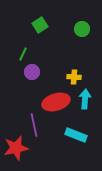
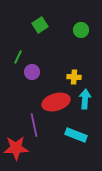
green circle: moved 1 px left, 1 px down
green line: moved 5 px left, 3 px down
red star: rotated 10 degrees clockwise
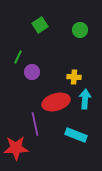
green circle: moved 1 px left
purple line: moved 1 px right, 1 px up
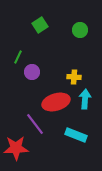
purple line: rotated 25 degrees counterclockwise
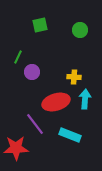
green square: rotated 21 degrees clockwise
cyan rectangle: moved 6 px left
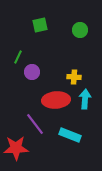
red ellipse: moved 2 px up; rotated 12 degrees clockwise
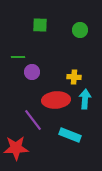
green square: rotated 14 degrees clockwise
green line: rotated 64 degrees clockwise
purple line: moved 2 px left, 4 px up
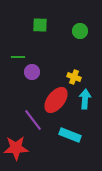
green circle: moved 1 px down
yellow cross: rotated 16 degrees clockwise
red ellipse: rotated 48 degrees counterclockwise
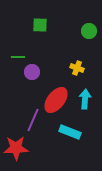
green circle: moved 9 px right
yellow cross: moved 3 px right, 9 px up
purple line: rotated 60 degrees clockwise
cyan rectangle: moved 3 px up
